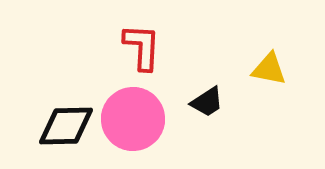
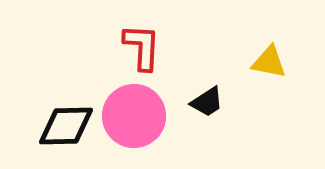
yellow triangle: moved 7 px up
pink circle: moved 1 px right, 3 px up
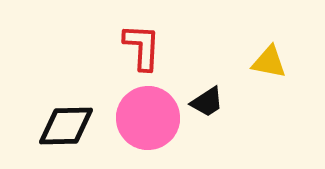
pink circle: moved 14 px right, 2 px down
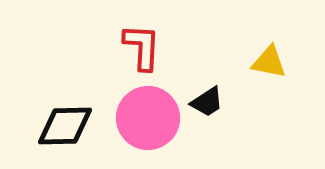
black diamond: moved 1 px left
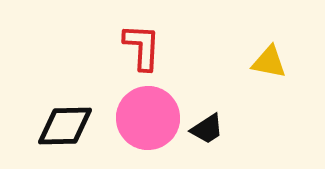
black trapezoid: moved 27 px down
